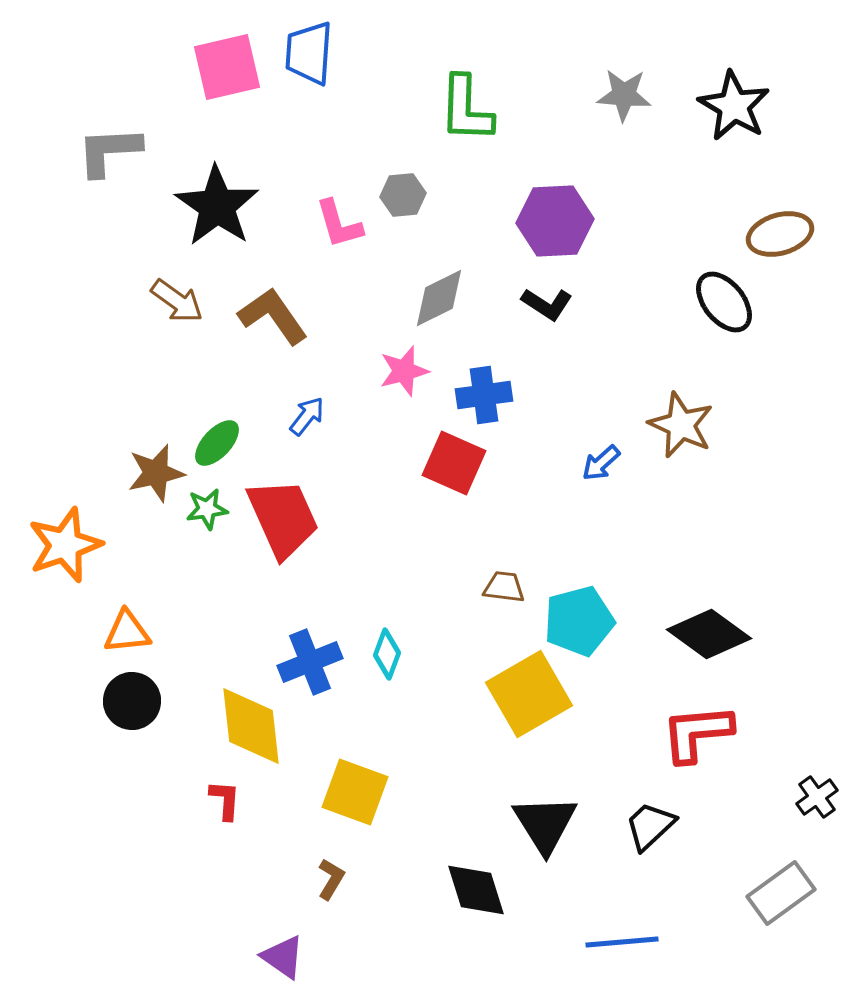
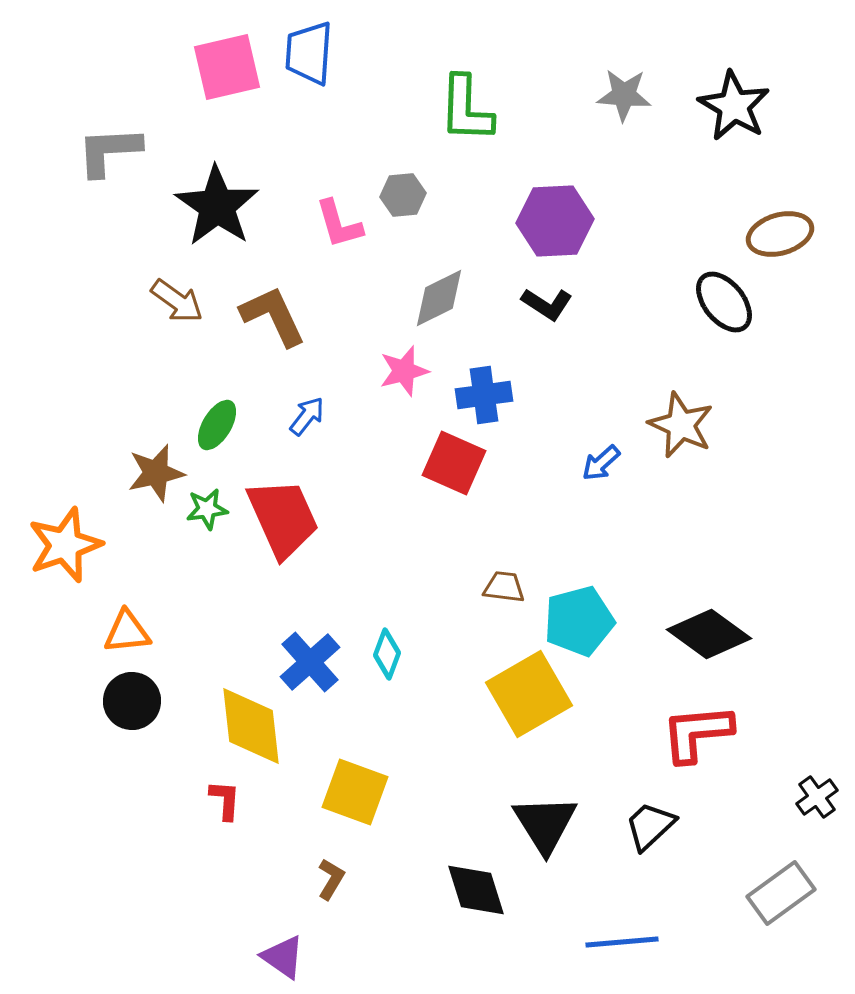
brown L-shape at (273, 316): rotated 10 degrees clockwise
green ellipse at (217, 443): moved 18 px up; rotated 12 degrees counterclockwise
blue cross at (310, 662): rotated 20 degrees counterclockwise
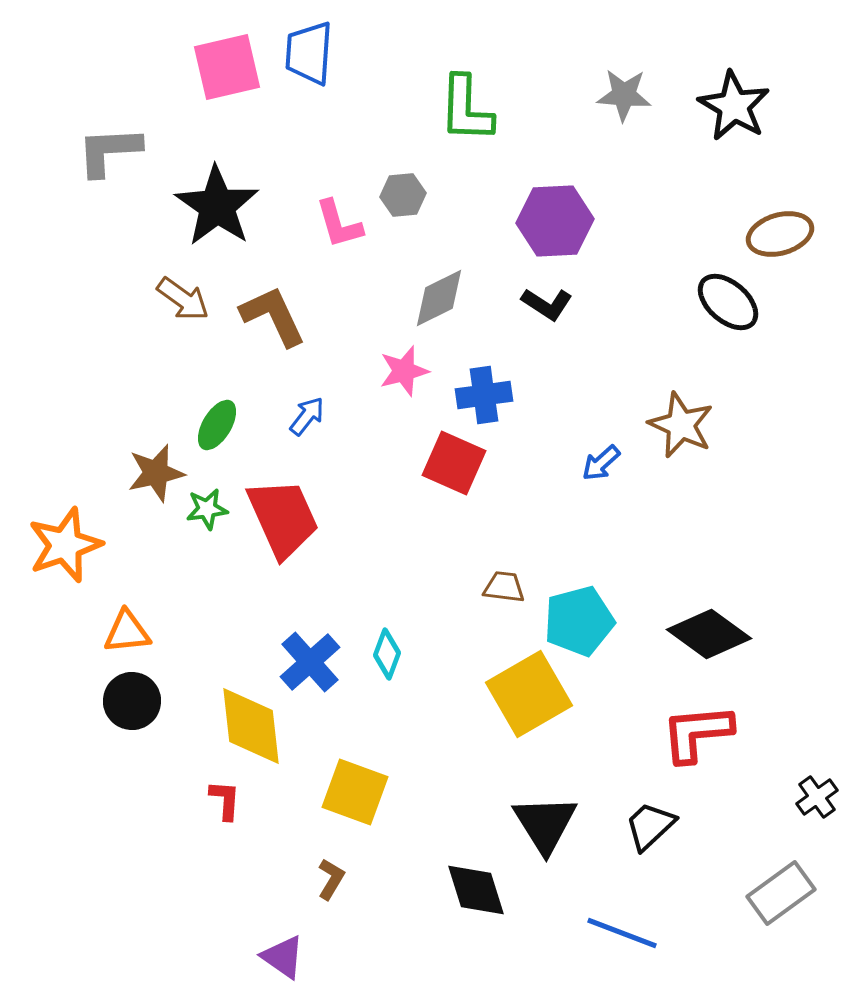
brown arrow at (177, 301): moved 6 px right, 2 px up
black ellipse at (724, 302): moved 4 px right; rotated 10 degrees counterclockwise
blue line at (622, 942): moved 9 px up; rotated 26 degrees clockwise
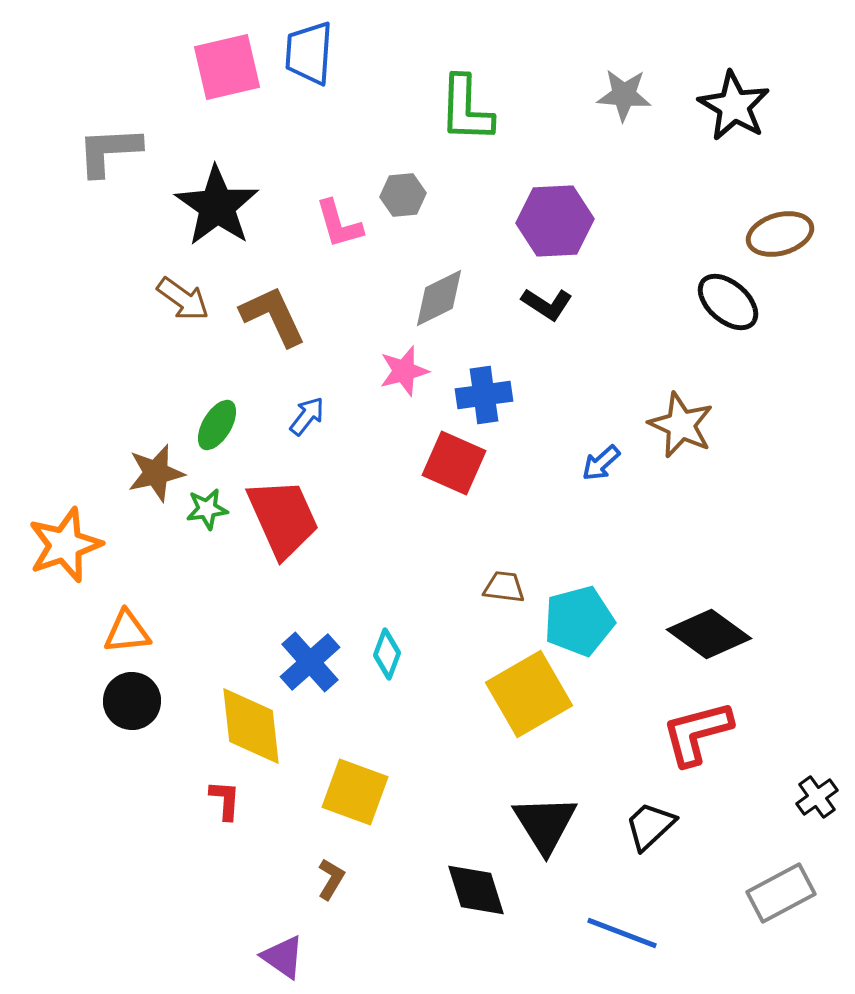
red L-shape at (697, 733): rotated 10 degrees counterclockwise
gray rectangle at (781, 893): rotated 8 degrees clockwise
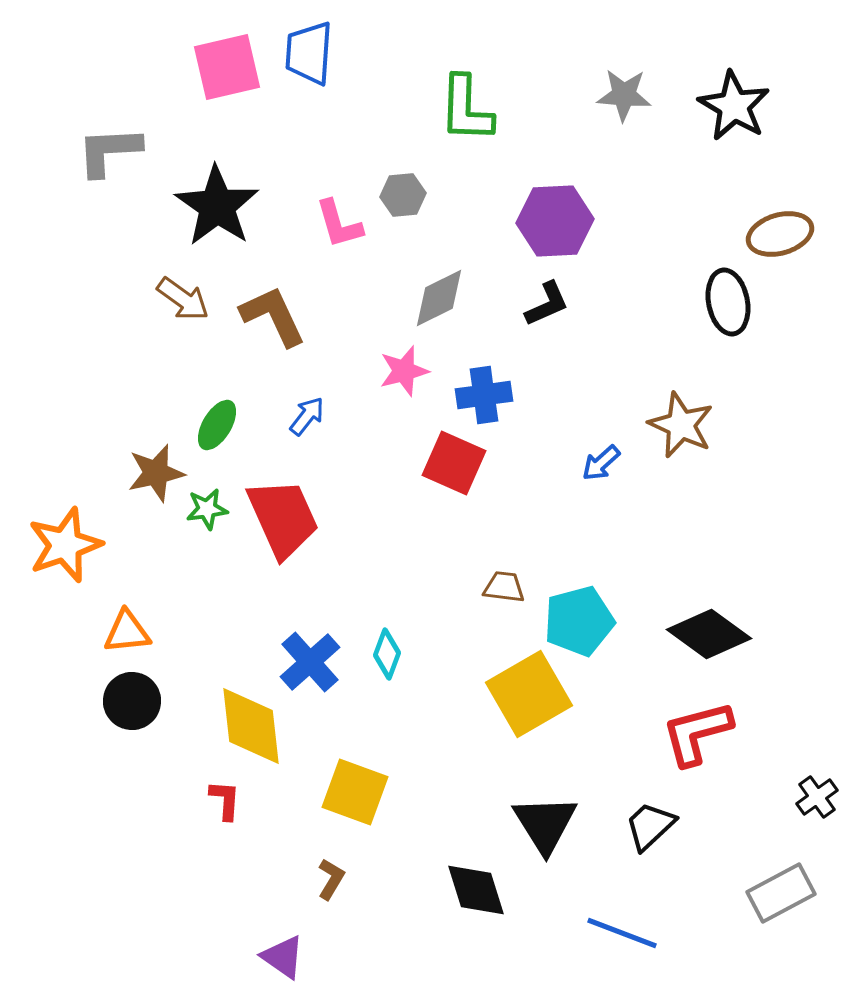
black ellipse at (728, 302): rotated 38 degrees clockwise
black L-shape at (547, 304): rotated 57 degrees counterclockwise
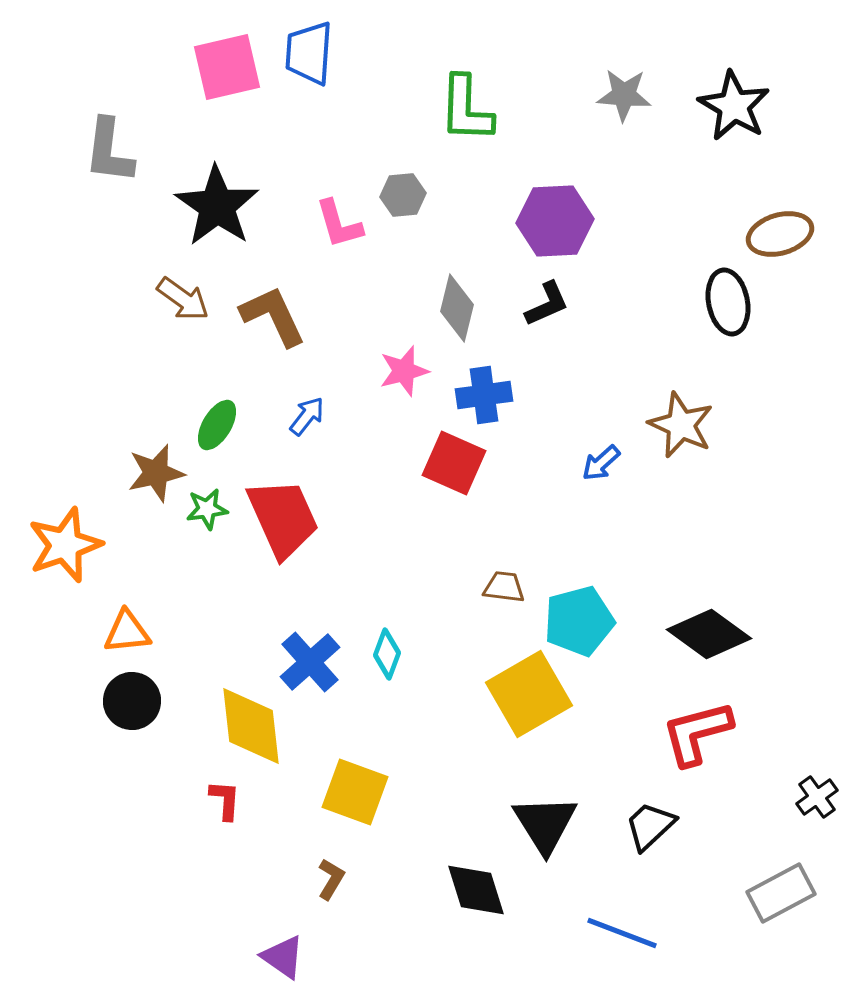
gray L-shape at (109, 151): rotated 80 degrees counterclockwise
gray diamond at (439, 298): moved 18 px right, 10 px down; rotated 50 degrees counterclockwise
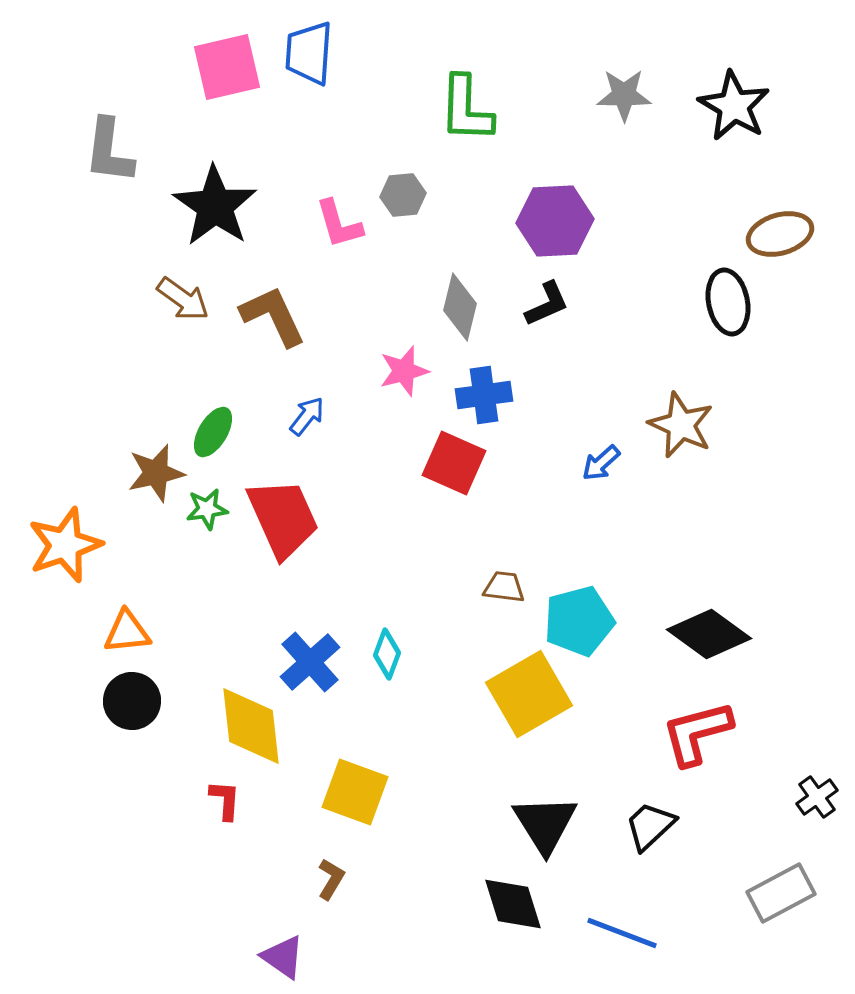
gray star at (624, 95): rotated 4 degrees counterclockwise
black star at (217, 206): moved 2 px left
gray diamond at (457, 308): moved 3 px right, 1 px up
green ellipse at (217, 425): moved 4 px left, 7 px down
black diamond at (476, 890): moved 37 px right, 14 px down
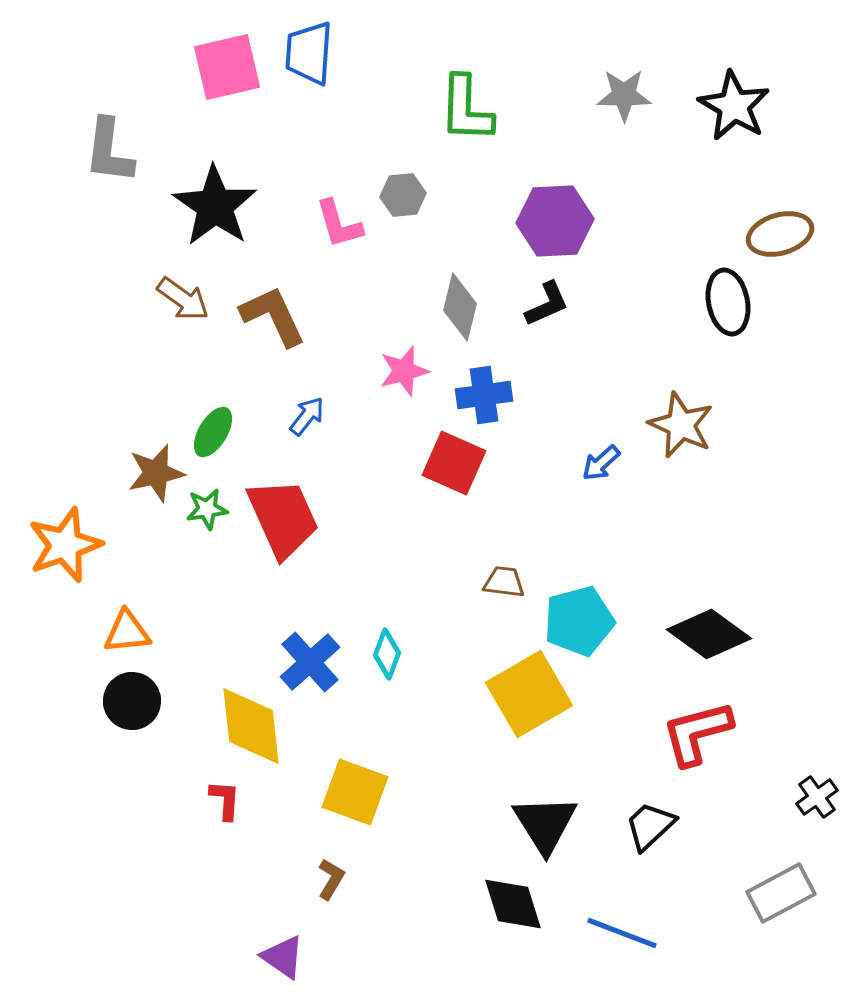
brown trapezoid at (504, 587): moved 5 px up
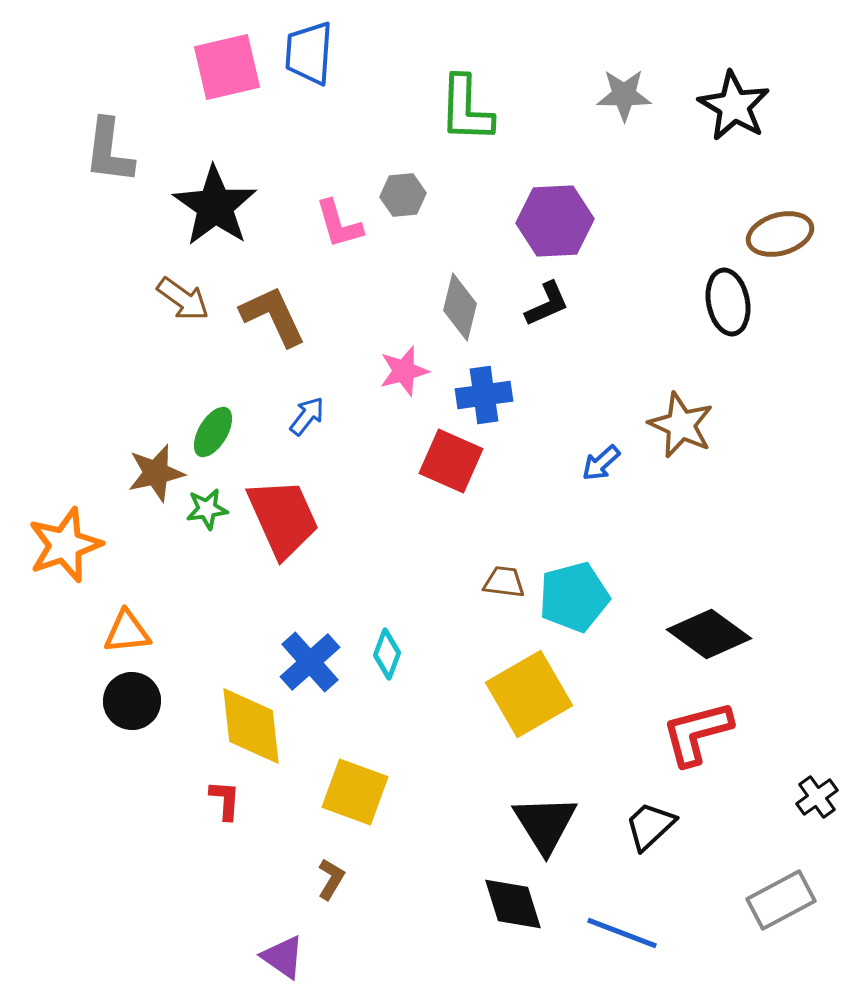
red square at (454, 463): moved 3 px left, 2 px up
cyan pentagon at (579, 621): moved 5 px left, 24 px up
gray rectangle at (781, 893): moved 7 px down
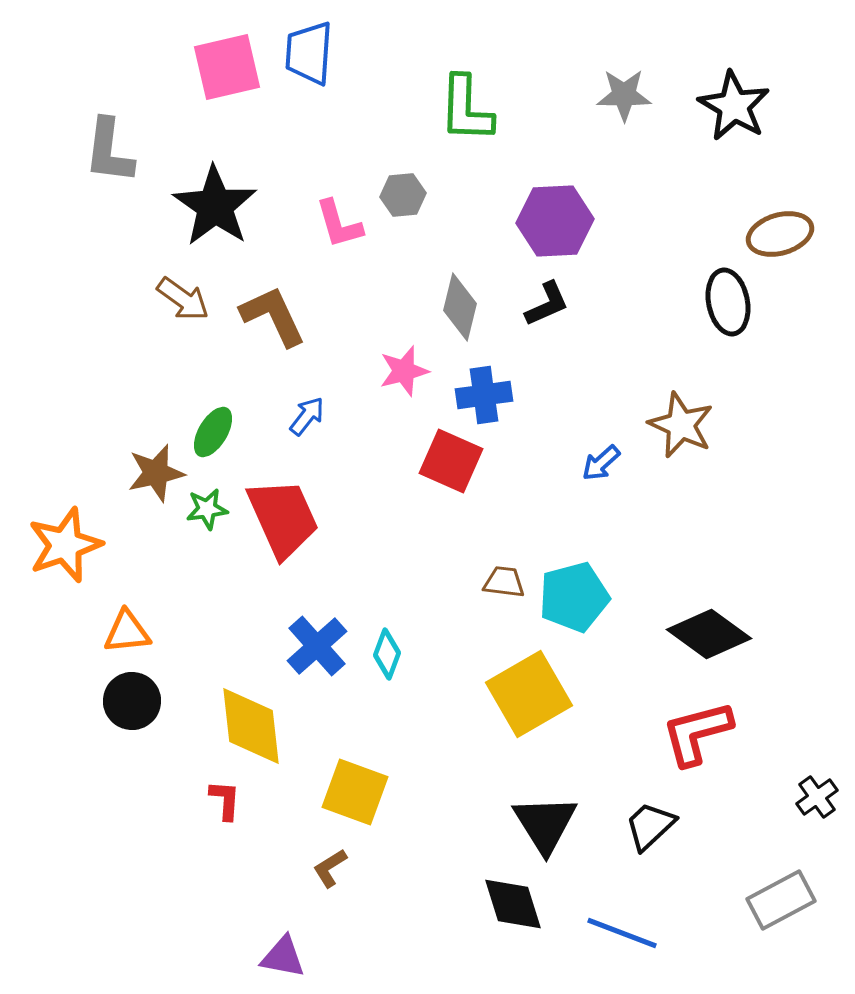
blue cross at (310, 662): moved 7 px right, 16 px up
brown L-shape at (331, 879): moved 1 px left, 11 px up; rotated 153 degrees counterclockwise
purple triangle at (283, 957): rotated 24 degrees counterclockwise
